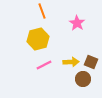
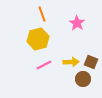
orange line: moved 3 px down
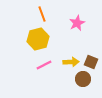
pink star: rotated 14 degrees clockwise
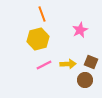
pink star: moved 3 px right, 7 px down
yellow arrow: moved 3 px left, 2 px down
brown circle: moved 2 px right, 1 px down
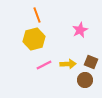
orange line: moved 5 px left, 1 px down
yellow hexagon: moved 4 px left
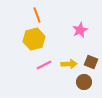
yellow arrow: moved 1 px right
brown circle: moved 1 px left, 2 px down
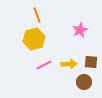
brown square: rotated 16 degrees counterclockwise
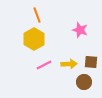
pink star: rotated 28 degrees counterclockwise
yellow hexagon: rotated 15 degrees counterclockwise
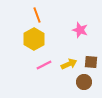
yellow arrow: rotated 21 degrees counterclockwise
